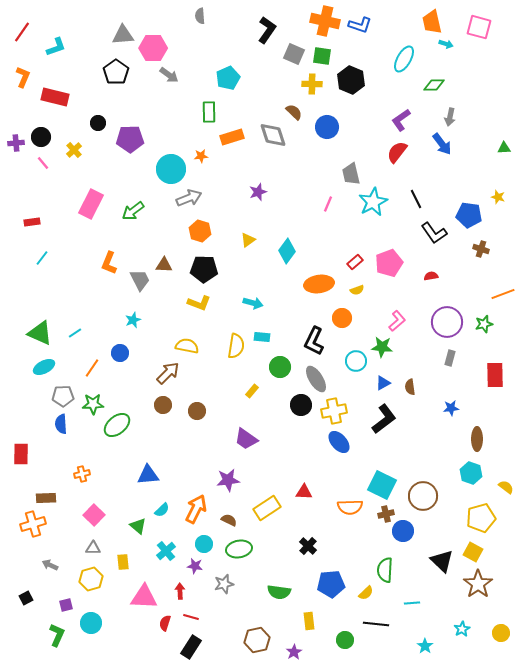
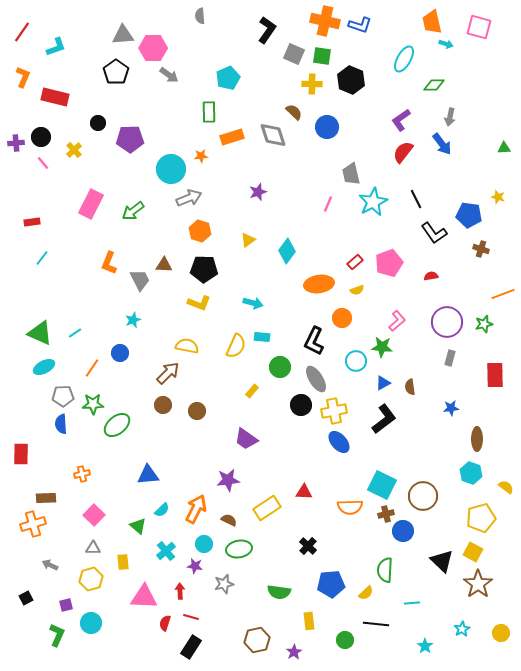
red semicircle at (397, 152): moved 6 px right
yellow semicircle at (236, 346): rotated 15 degrees clockwise
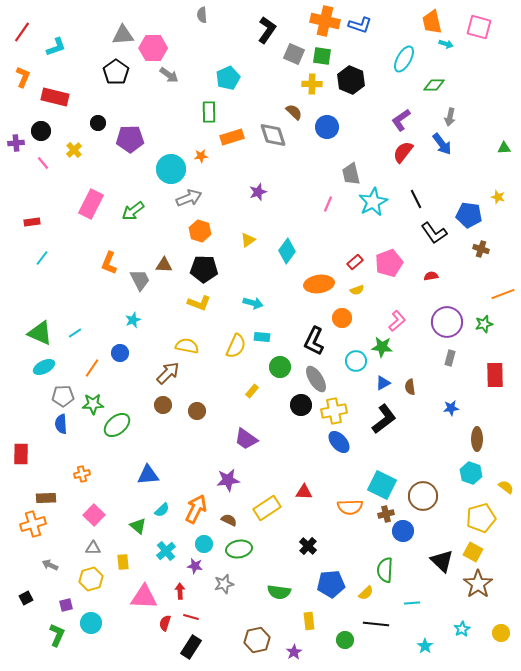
gray semicircle at (200, 16): moved 2 px right, 1 px up
black circle at (41, 137): moved 6 px up
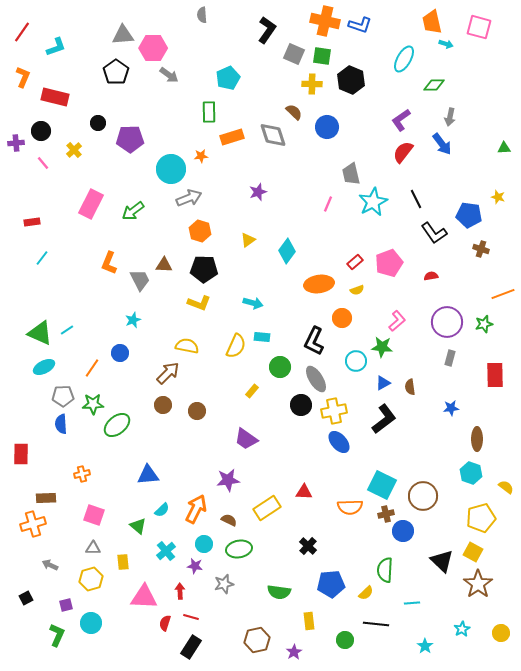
cyan line at (75, 333): moved 8 px left, 3 px up
pink square at (94, 515): rotated 25 degrees counterclockwise
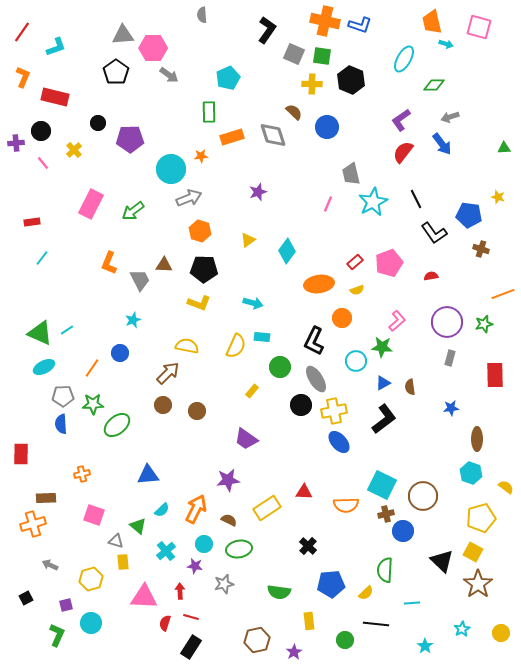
gray arrow at (450, 117): rotated 60 degrees clockwise
orange semicircle at (350, 507): moved 4 px left, 2 px up
gray triangle at (93, 548): moved 23 px right, 7 px up; rotated 14 degrees clockwise
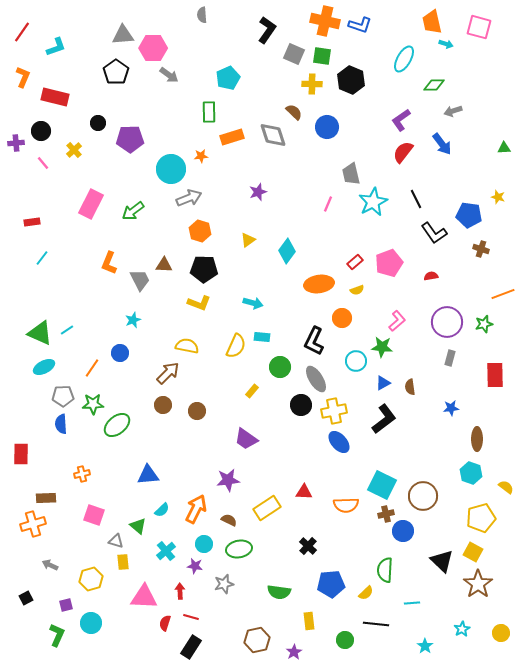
gray arrow at (450, 117): moved 3 px right, 6 px up
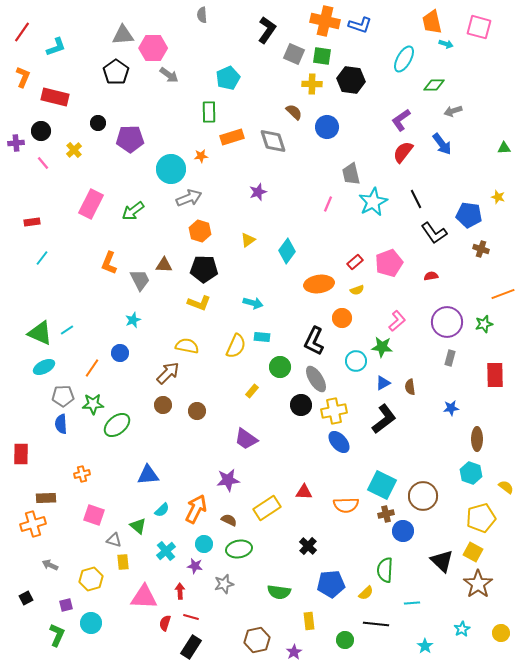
black hexagon at (351, 80): rotated 16 degrees counterclockwise
gray diamond at (273, 135): moved 6 px down
gray triangle at (116, 541): moved 2 px left, 1 px up
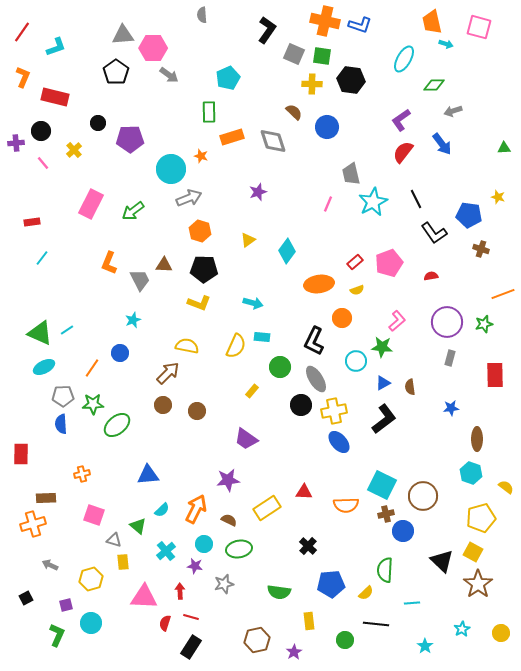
orange star at (201, 156): rotated 24 degrees clockwise
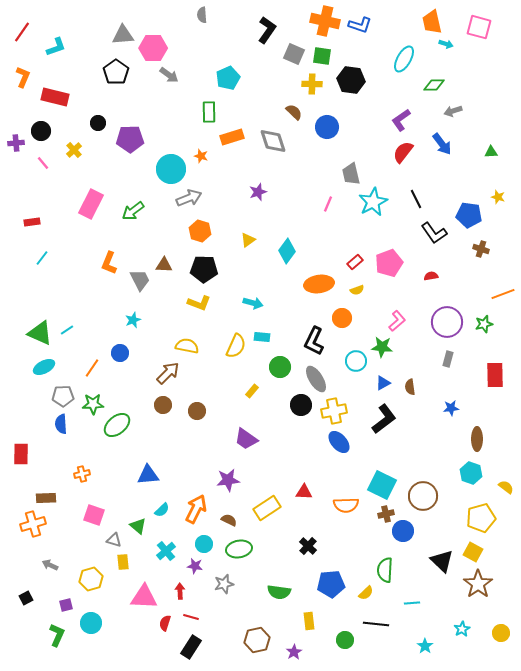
green triangle at (504, 148): moved 13 px left, 4 px down
gray rectangle at (450, 358): moved 2 px left, 1 px down
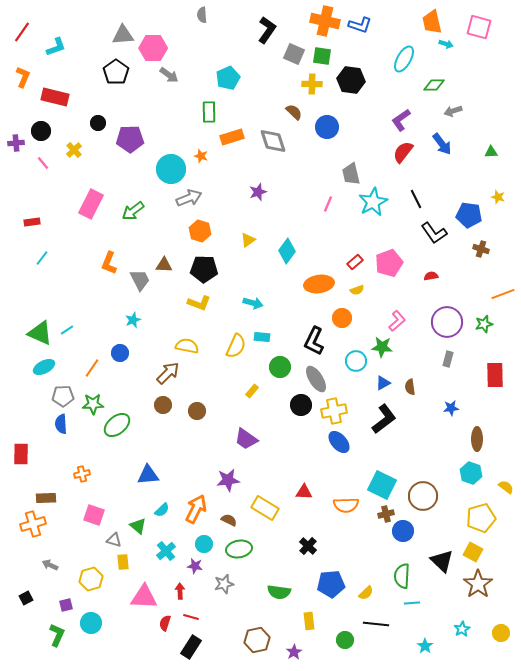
yellow rectangle at (267, 508): moved 2 px left; rotated 64 degrees clockwise
green semicircle at (385, 570): moved 17 px right, 6 px down
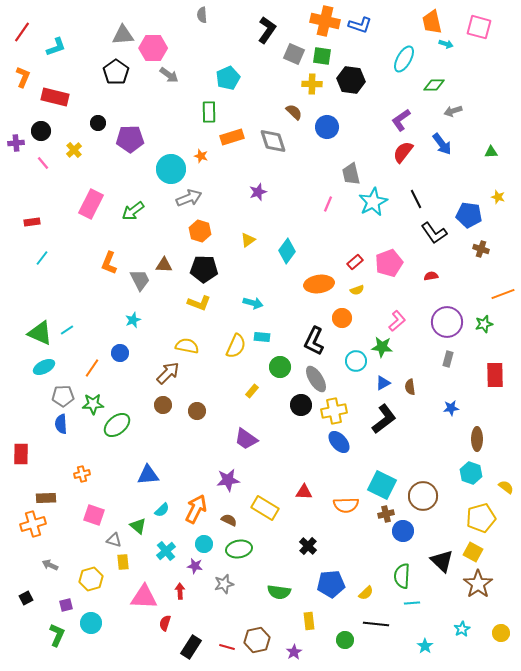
red line at (191, 617): moved 36 px right, 30 px down
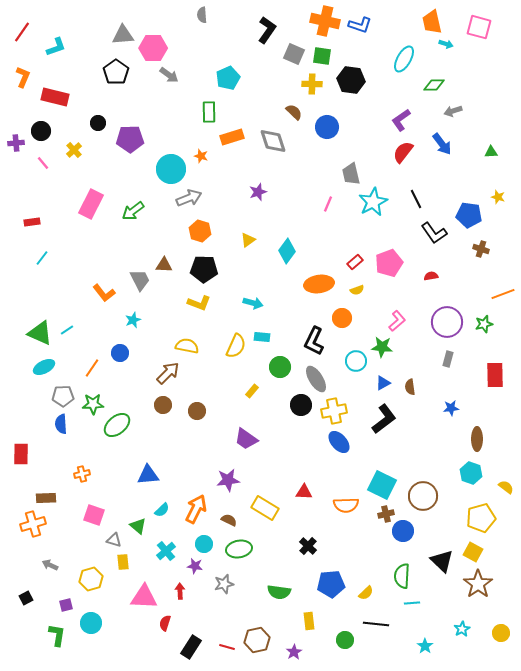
orange L-shape at (109, 263): moved 5 px left, 30 px down; rotated 60 degrees counterclockwise
green L-shape at (57, 635): rotated 15 degrees counterclockwise
